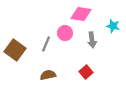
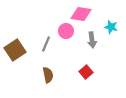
cyan star: moved 2 px left, 1 px down
pink circle: moved 1 px right, 2 px up
brown square: rotated 20 degrees clockwise
brown semicircle: rotated 91 degrees clockwise
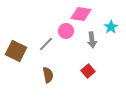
cyan star: rotated 24 degrees clockwise
gray line: rotated 21 degrees clockwise
brown square: moved 1 px right, 1 px down; rotated 30 degrees counterclockwise
red square: moved 2 px right, 1 px up
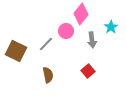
pink diamond: rotated 60 degrees counterclockwise
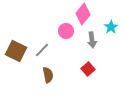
pink diamond: moved 2 px right
gray line: moved 4 px left, 6 px down
red square: moved 2 px up
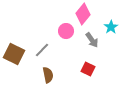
gray arrow: rotated 28 degrees counterclockwise
brown square: moved 2 px left, 3 px down
red square: rotated 24 degrees counterclockwise
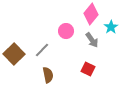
pink diamond: moved 8 px right
brown square: rotated 20 degrees clockwise
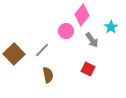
pink diamond: moved 9 px left, 1 px down
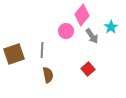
gray arrow: moved 4 px up
gray line: rotated 42 degrees counterclockwise
brown square: rotated 25 degrees clockwise
red square: rotated 24 degrees clockwise
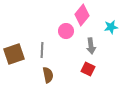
cyan star: rotated 24 degrees clockwise
gray arrow: moved 1 px left, 10 px down; rotated 28 degrees clockwise
red square: rotated 24 degrees counterclockwise
